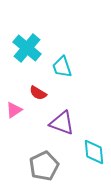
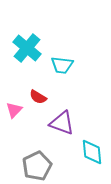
cyan trapezoid: moved 2 px up; rotated 65 degrees counterclockwise
red semicircle: moved 4 px down
pink triangle: rotated 12 degrees counterclockwise
cyan diamond: moved 2 px left
gray pentagon: moved 7 px left
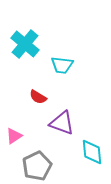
cyan cross: moved 2 px left, 4 px up
pink triangle: moved 26 px down; rotated 12 degrees clockwise
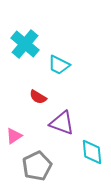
cyan trapezoid: moved 3 px left; rotated 20 degrees clockwise
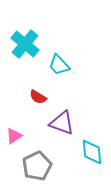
cyan trapezoid: rotated 20 degrees clockwise
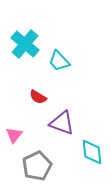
cyan trapezoid: moved 4 px up
pink triangle: moved 1 px up; rotated 18 degrees counterclockwise
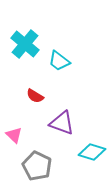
cyan trapezoid: rotated 10 degrees counterclockwise
red semicircle: moved 3 px left, 1 px up
pink triangle: rotated 24 degrees counterclockwise
cyan diamond: rotated 68 degrees counterclockwise
gray pentagon: rotated 20 degrees counterclockwise
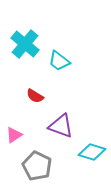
purple triangle: moved 1 px left, 3 px down
pink triangle: rotated 42 degrees clockwise
